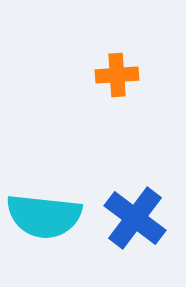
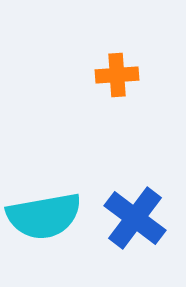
cyan semicircle: rotated 16 degrees counterclockwise
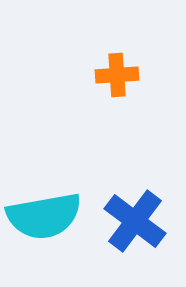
blue cross: moved 3 px down
